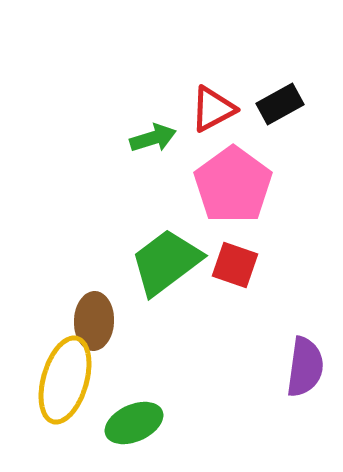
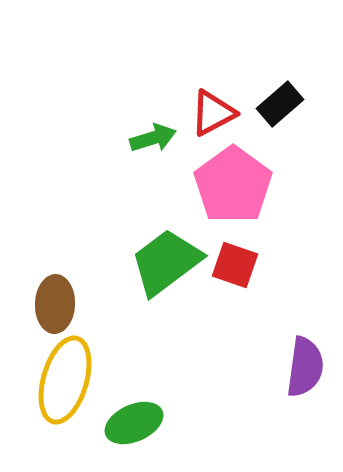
black rectangle: rotated 12 degrees counterclockwise
red triangle: moved 4 px down
brown ellipse: moved 39 px left, 17 px up
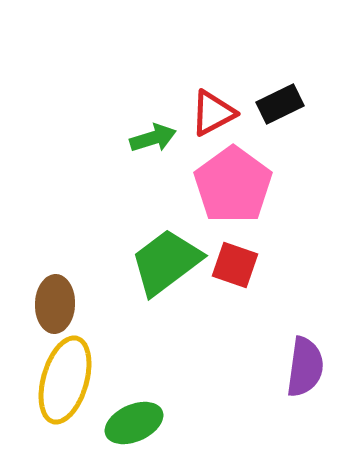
black rectangle: rotated 15 degrees clockwise
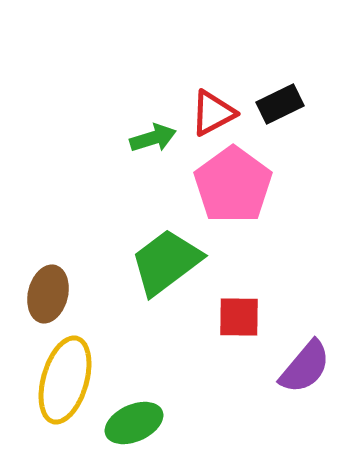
red square: moved 4 px right, 52 px down; rotated 18 degrees counterclockwise
brown ellipse: moved 7 px left, 10 px up; rotated 12 degrees clockwise
purple semicircle: rotated 32 degrees clockwise
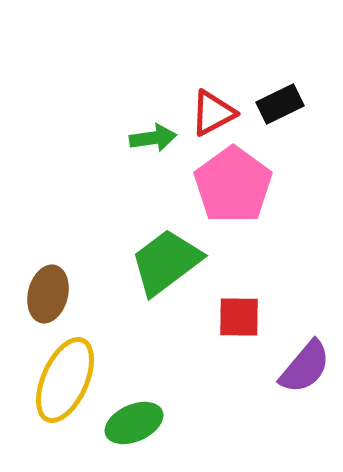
green arrow: rotated 9 degrees clockwise
yellow ellipse: rotated 8 degrees clockwise
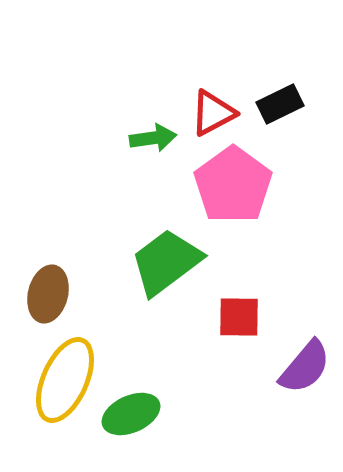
green ellipse: moved 3 px left, 9 px up
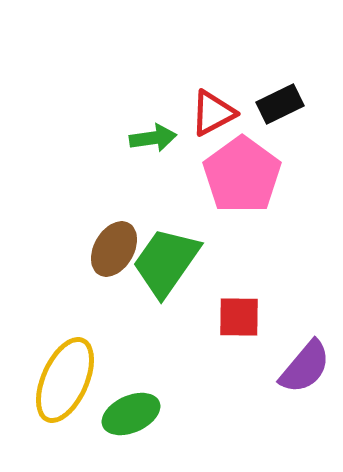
pink pentagon: moved 9 px right, 10 px up
green trapezoid: rotated 18 degrees counterclockwise
brown ellipse: moved 66 px right, 45 px up; rotated 16 degrees clockwise
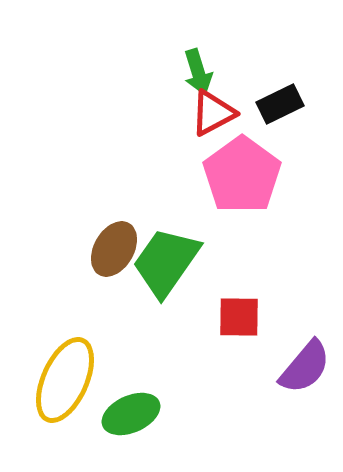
green arrow: moved 45 px right, 66 px up; rotated 81 degrees clockwise
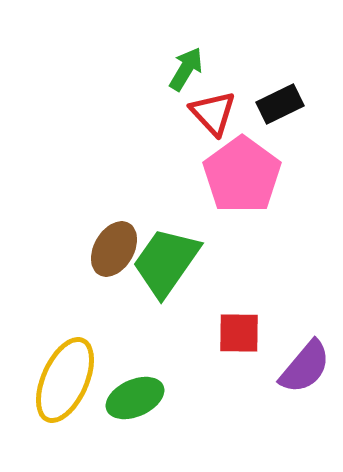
green arrow: moved 12 px left, 3 px up; rotated 132 degrees counterclockwise
red triangle: rotated 45 degrees counterclockwise
red square: moved 16 px down
green ellipse: moved 4 px right, 16 px up
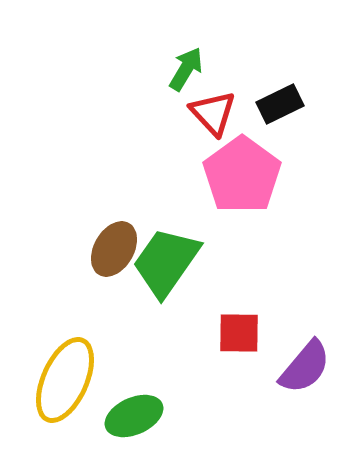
green ellipse: moved 1 px left, 18 px down
